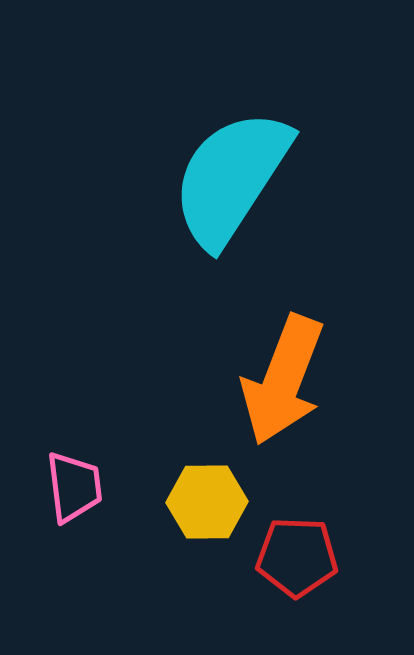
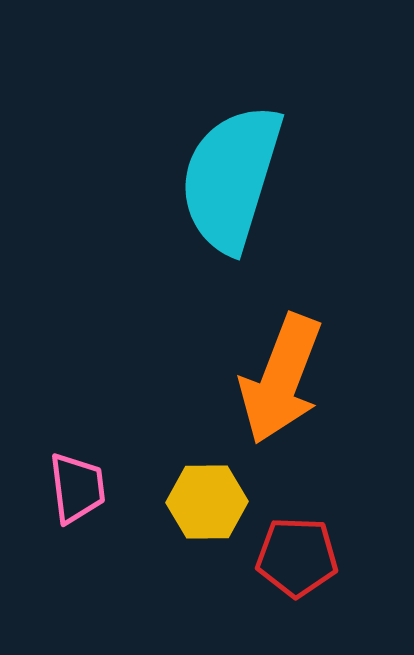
cyan semicircle: rotated 16 degrees counterclockwise
orange arrow: moved 2 px left, 1 px up
pink trapezoid: moved 3 px right, 1 px down
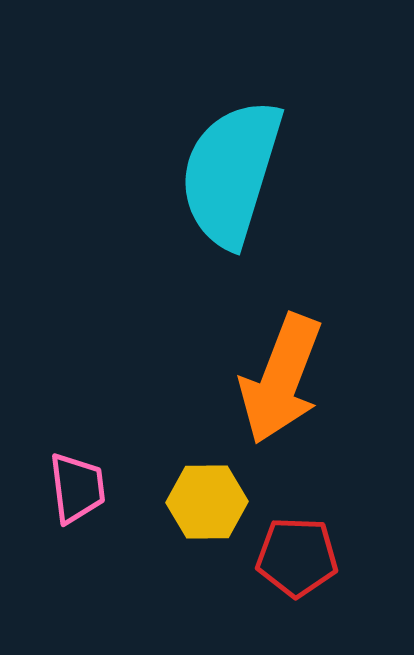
cyan semicircle: moved 5 px up
